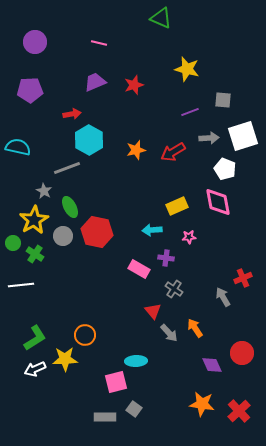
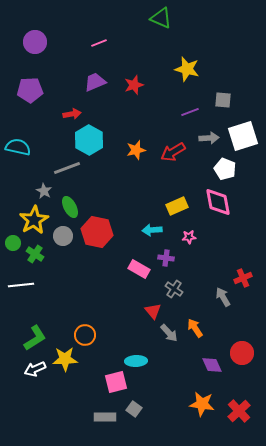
pink line at (99, 43): rotated 35 degrees counterclockwise
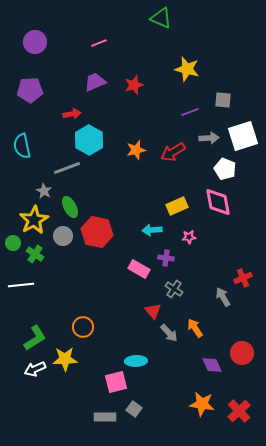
cyan semicircle at (18, 147): moved 4 px right, 1 px up; rotated 115 degrees counterclockwise
orange circle at (85, 335): moved 2 px left, 8 px up
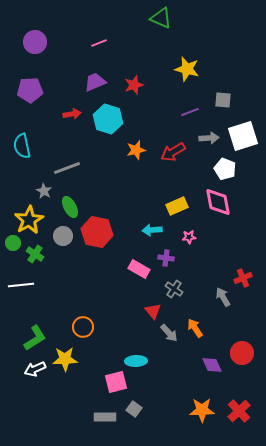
cyan hexagon at (89, 140): moved 19 px right, 21 px up; rotated 12 degrees counterclockwise
yellow star at (34, 220): moved 5 px left
orange star at (202, 404): moved 6 px down; rotated 10 degrees counterclockwise
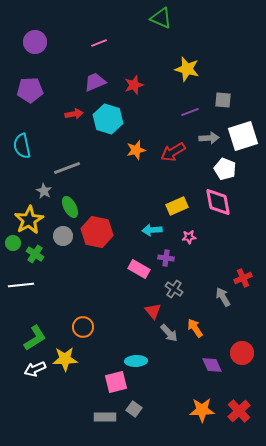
red arrow at (72, 114): moved 2 px right
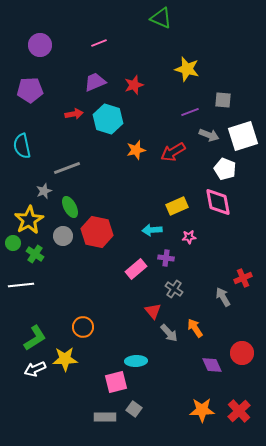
purple circle at (35, 42): moved 5 px right, 3 px down
gray arrow at (209, 138): moved 3 px up; rotated 24 degrees clockwise
gray star at (44, 191): rotated 21 degrees clockwise
pink rectangle at (139, 269): moved 3 px left; rotated 70 degrees counterclockwise
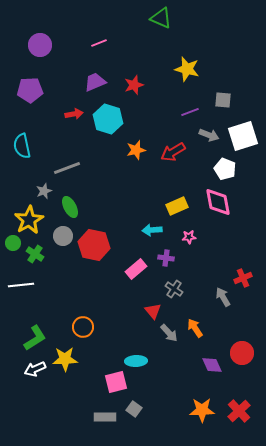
red hexagon at (97, 232): moved 3 px left, 13 px down
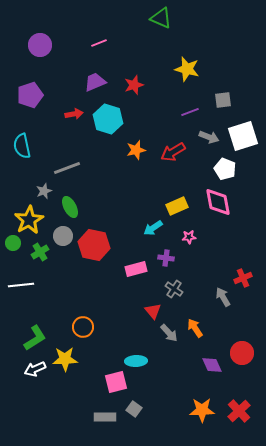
purple pentagon at (30, 90): moved 5 px down; rotated 15 degrees counterclockwise
gray square at (223, 100): rotated 12 degrees counterclockwise
gray arrow at (209, 135): moved 2 px down
cyan arrow at (152, 230): moved 1 px right, 2 px up; rotated 30 degrees counterclockwise
green cross at (35, 254): moved 5 px right, 2 px up; rotated 24 degrees clockwise
pink rectangle at (136, 269): rotated 25 degrees clockwise
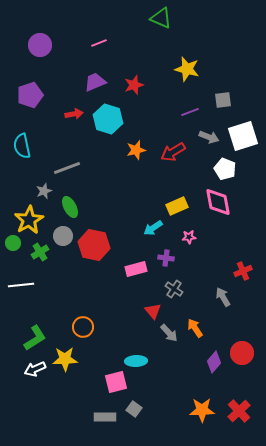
red cross at (243, 278): moved 7 px up
purple diamond at (212, 365): moved 2 px right, 3 px up; rotated 65 degrees clockwise
